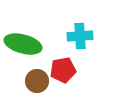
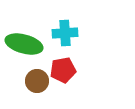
cyan cross: moved 15 px left, 3 px up
green ellipse: moved 1 px right
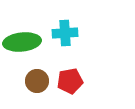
green ellipse: moved 2 px left, 2 px up; rotated 21 degrees counterclockwise
red pentagon: moved 7 px right, 11 px down
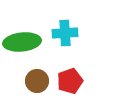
red pentagon: rotated 10 degrees counterclockwise
